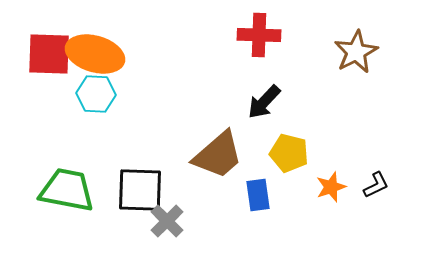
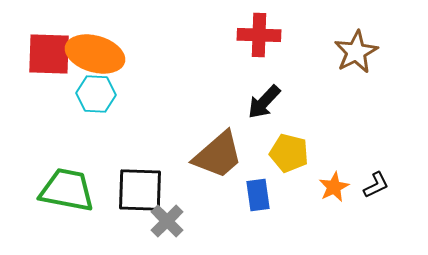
orange star: moved 3 px right; rotated 8 degrees counterclockwise
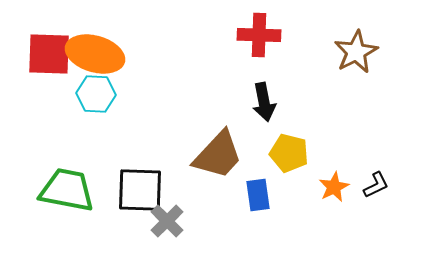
black arrow: rotated 54 degrees counterclockwise
brown trapezoid: rotated 6 degrees counterclockwise
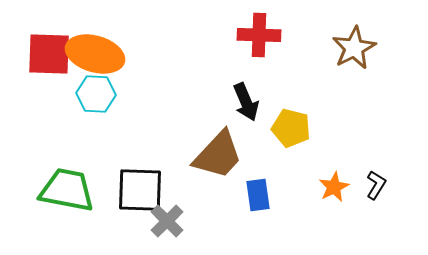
brown star: moved 2 px left, 4 px up
black arrow: moved 18 px left; rotated 12 degrees counterclockwise
yellow pentagon: moved 2 px right, 25 px up
black L-shape: rotated 32 degrees counterclockwise
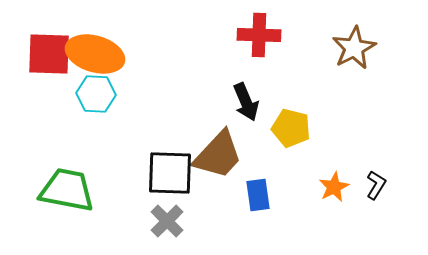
black square: moved 30 px right, 17 px up
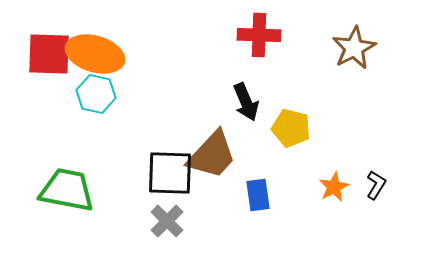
cyan hexagon: rotated 9 degrees clockwise
brown trapezoid: moved 6 px left
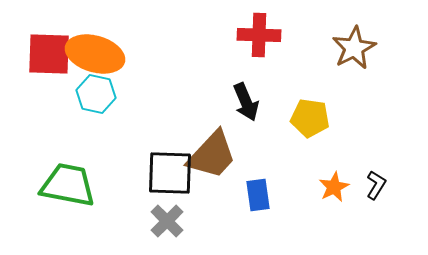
yellow pentagon: moved 19 px right, 10 px up; rotated 6 degrees counterclockwise
green trapezoid: moved 1 px right, 5 px up
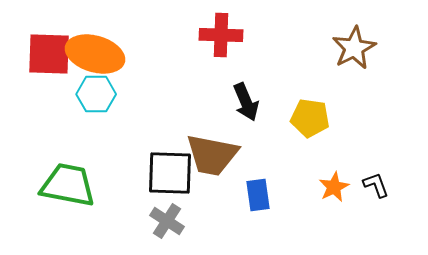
red cross: moved 38 px left
cyan hexagon: rotated 12 degrees counterclockwise
brown trapezoid: rotated 58 degrees clockwise
black L-shape: rotated 52 degrees counterclockwise
gray cross: rotated 12 degrees counterclockwise
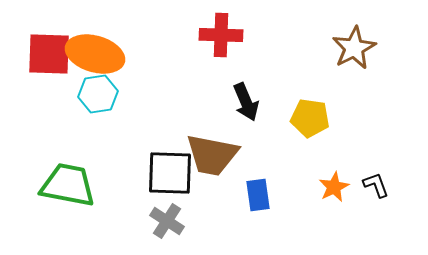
cyan hexagon: moved 2 px right; rotated 9 degrees counterclockwise
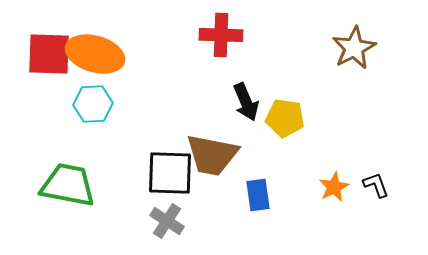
cyan hexagon: moved 5 px left, 10 px down; rotated 6 degrees clockwise
yellow pentagon: moved 25 px left
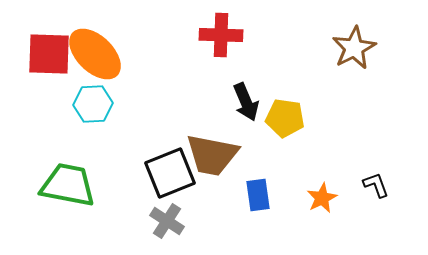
orange ellipse: rotated 28 degrees clockwise
black square: rotated 24 degrees counterclockwise
orange star: moved 12 px left, 11 px down
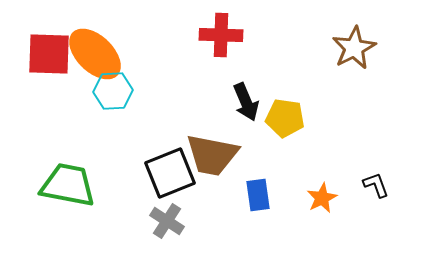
cyan hexagon: moved 20 px right, 13 px up
